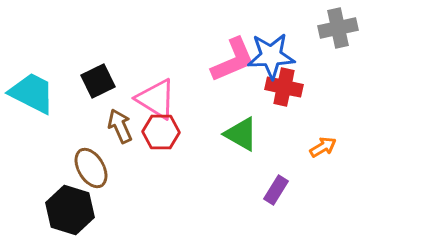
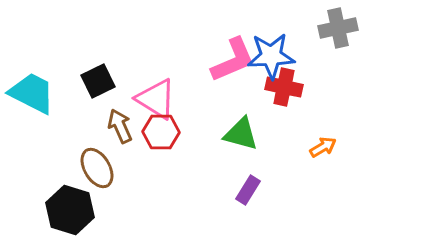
green triangle: rotated 15 degrees counterclockwise
brown ellipse: moved 6 px right
purple rectangle: moved 28 px left
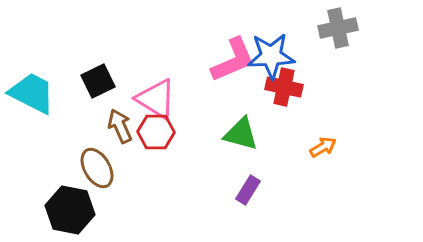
red hexagon: moved 5 px left
black hexagon: rotated 6 degrees counterclockwise
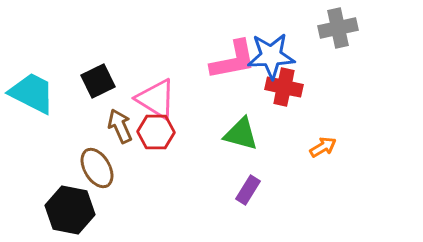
pink L-shape: rotated 12 degrees clockwise
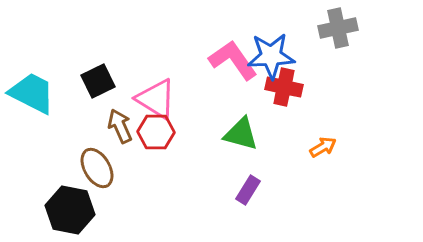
pink L-shape: rotated 114 degrees counterclockwise
